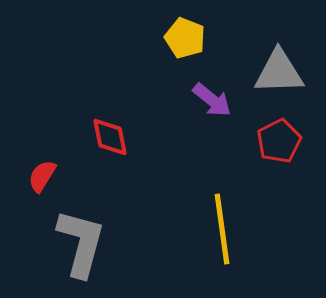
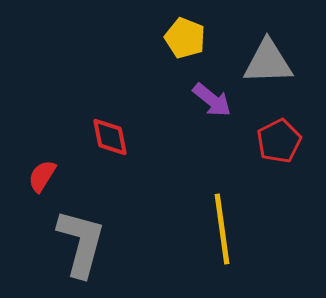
gray triangle: moved 11 px left, 10 px up
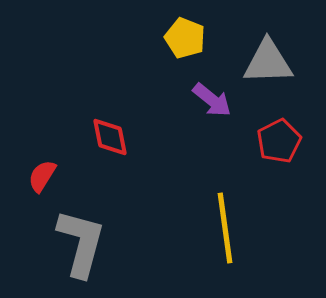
yellow line: moved 3 px right, 1 px up
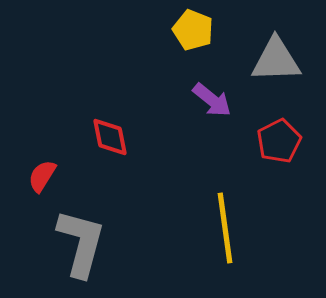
yellow pentagon: moved 8 px right, 8 px up
gray triangle: moved 8 px right, 2 px up
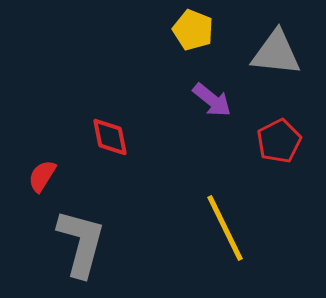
gray triangle: moved 7 px up; rotated 8 degrees clockwise
yellow line: rotated 18 degrees counterclockwise
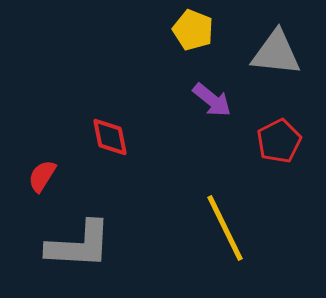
gray L-shape: moved 2 px left, 2 px down; rotated 78 degrees clockwise
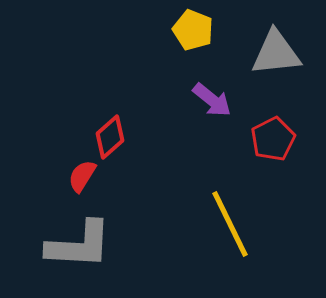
gray triangle: rotated 12 degrees counterclockwise
red diamond: rotated 60 degrees clockwise
red pentagon: moved 6 px left, 2 px up
red semicircle: moved 40 px right
yellow line: moved 5 px right, 4 px up
